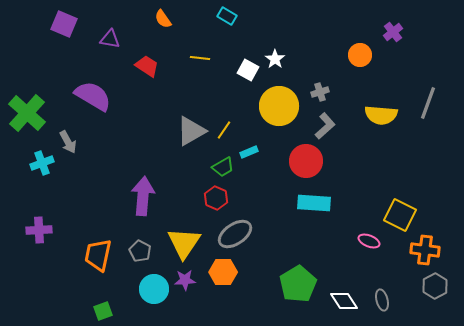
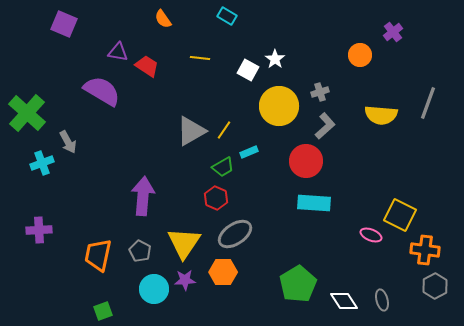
purple triangle at (110, 39): moved 8 px right, 13 px down
purple semicircle at (93, 96): moved 9 px right, 5 px up
pink ellipse at (369, 241): moved 2 px right, 6 px up
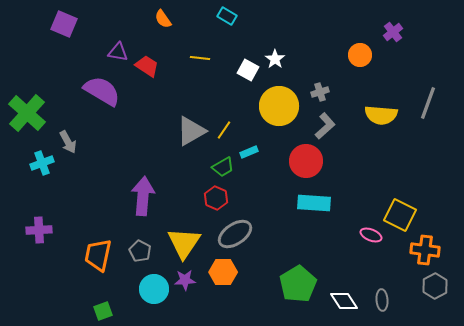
gray ellipse at (382, 300): rotated 10 degrees clockwise
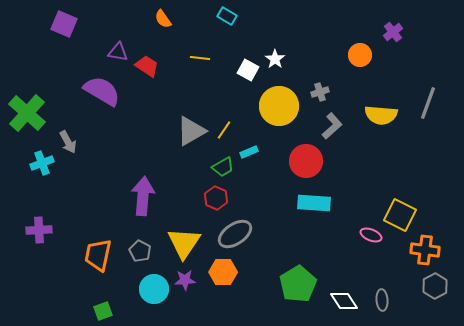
gray L-shape at (325, 126): moved 7 px right
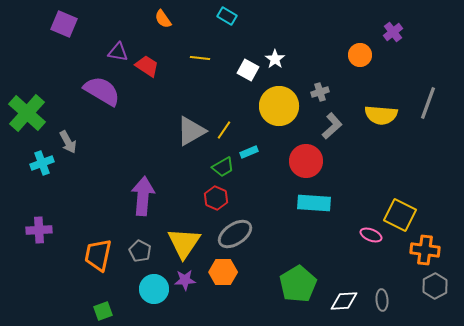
white diamond at (344, 301): rotated 60 degrees counterclockwise
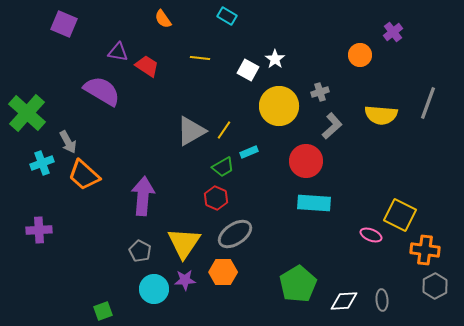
orange trapezoid at (98, 255): moved 14 px left, 80 px up; rotated 60 degrees counterclockwise
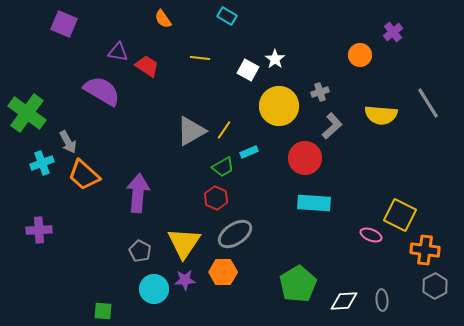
gray line at (428, 103): rotated 52 degrees counterclockwise
green cross at (27, 113): rotated 6 degrees counterclockwise
red circle at (306, 161): moved 1 px left, 3 px up
purple arrow at (143, 196): moved 5 px left, 3 px up
green square at (103, 311): rotated 24 degrees clockwise
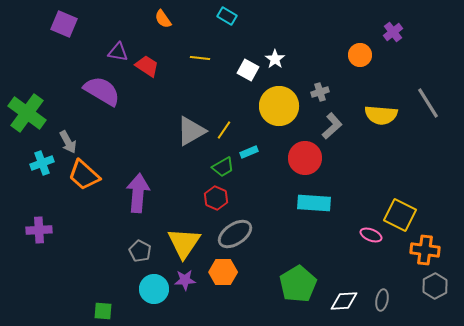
gray ellipse at (382, 300): rotated 15 degrees clockwise
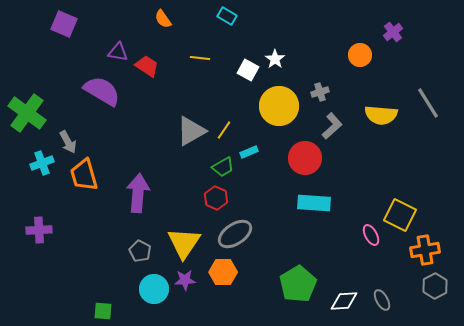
orange trapezoid at (84, 175): rotated 32 degrees clockwise
pink ellipse at (371, 235): rotated 40 degrees clockwise
orange cross at (425, 250): rotated 16 degrees counterclockwise
gray ellipse at (382, 300): rotated 40 degrees counterclockwise
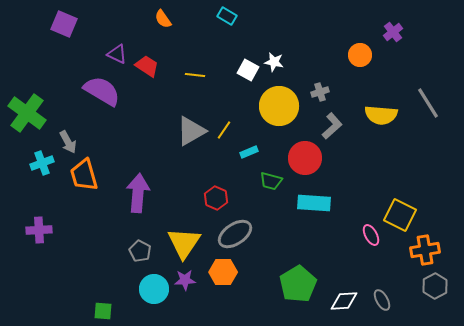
purple triangle at (118, 52): moved 1 px left, 2 px down; rotated 15 degrees clockwise
yellow line at (200, 58): moved 5 px left, 17 px down
white star at (275, 59): moved 1 px left, 3 px down; rotated 24 degrees counterclockwise
green trapezoid at (223, 167): moved 48 px right, 14 px down; rotated 45 degrees clockwise
